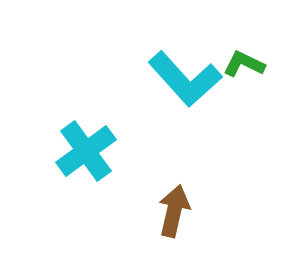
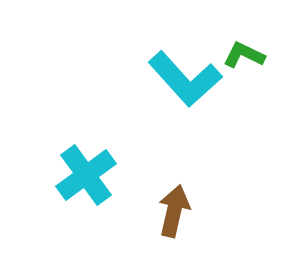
green L-shape: moved 9 px up
cyan cross: moved 24 px down
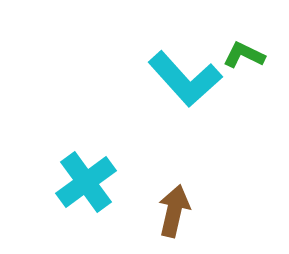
cyan cross: moved 7 px down
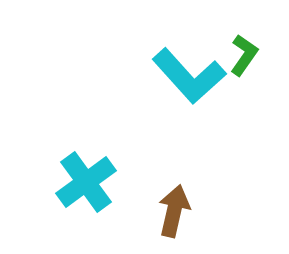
green L-shape: rotated 99 degrees clockwise
cyan L-shape: moved 4 px right, 3 px up
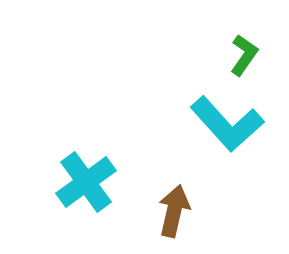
cyan L-shape: moved 38 px right, 48 px down
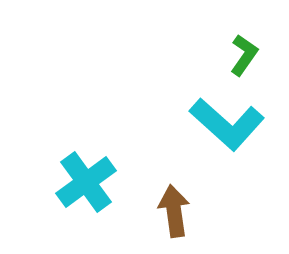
cyan L-shape: rotated 6 degrees counterclockwise
brown arrow: rotated 21 degrees counterclockwise
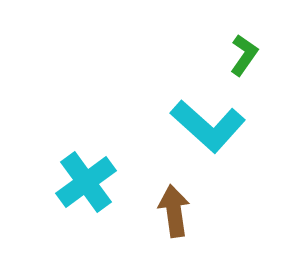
cyan L-shape: moved 19 px left, 2 px down
